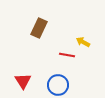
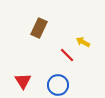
red line: rotated 35 degrees clockwise
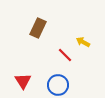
brown rectangle: moved 1 px left
red line: moved 2 px left
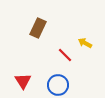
yellow arrow: moved 2 px right, 1 px down
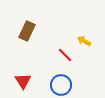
brown rectangle: moved 11 px left, 3 px down
yellow arrow: moved 1 px left, 2 px up
blue circle: moved 3 px right
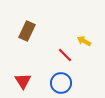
blue circle: moved 2 px up
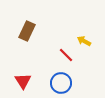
red line: moved 1 px right
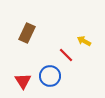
brown rectangle: moved 2 px down
blue circle: moved 11 px left, 7 px up
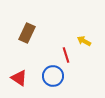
red line: rotated 28 degrees clockwise
blue circle: moved 3 px right
red triangle: moved 4 px left, 3 px up; rotated 24 degrees counterclockwise
